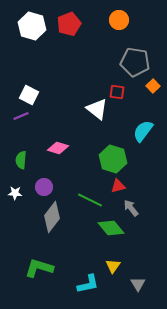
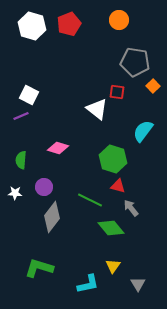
red triangle: rotated 28 degrees clockwise
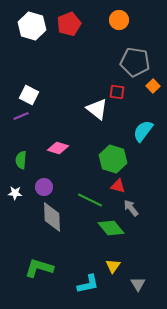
gray diamond: rotated 40 degrees counterclockwise
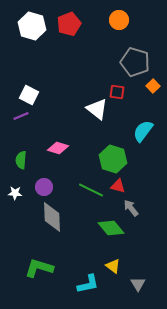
gray pentagon: rotated 8 degrees clockwise
green line: moved 1 px right, 10 px up
yellow triangle: rotated 28 degrees counterclockwise
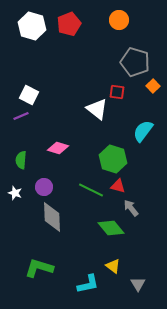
white star: rotated 16 degrees clockwise
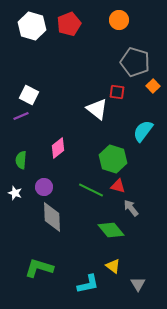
pink diamond: rotated 55 degrees counterclockwise
green diamond: moved 2 px down
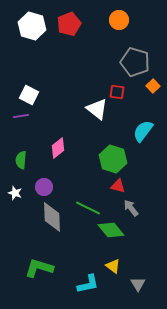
purple line: rotated 14 degrees clockwise
green line: moved 3 px left, 18 px down
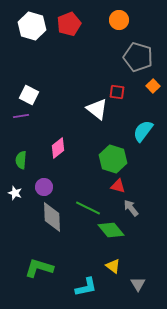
gray pentagon: moved 3 px right, 5 px up
cyan L-shape: moved 2 px left, 3 px down
